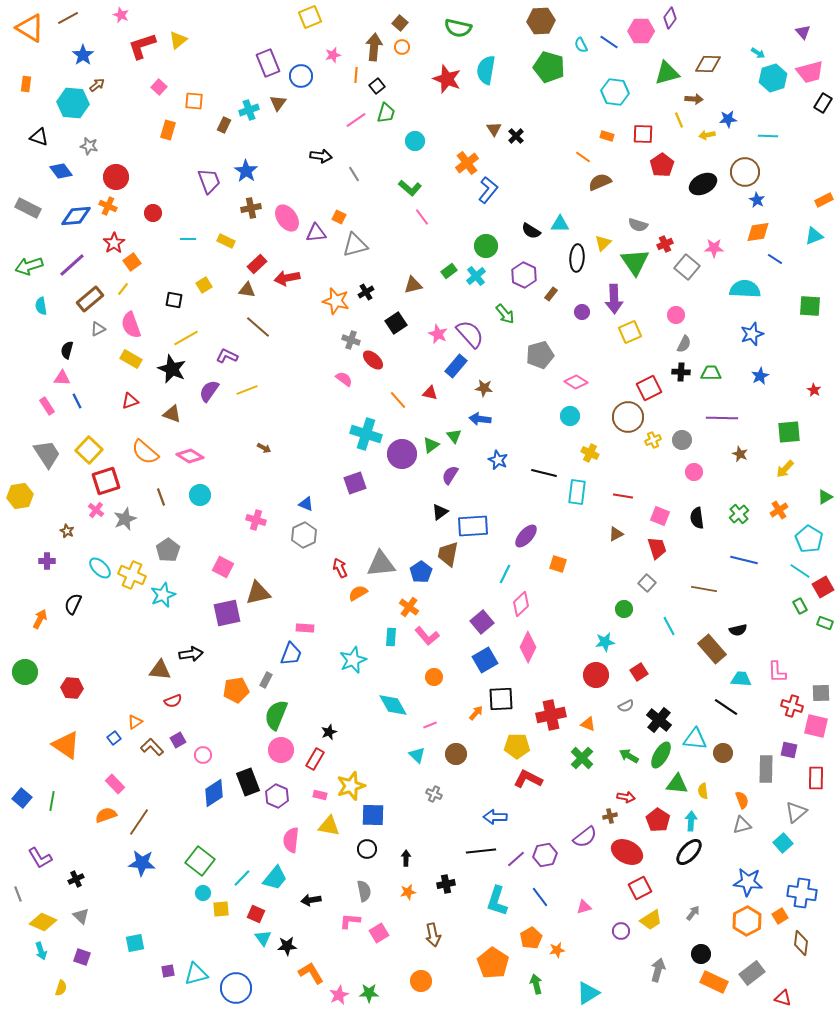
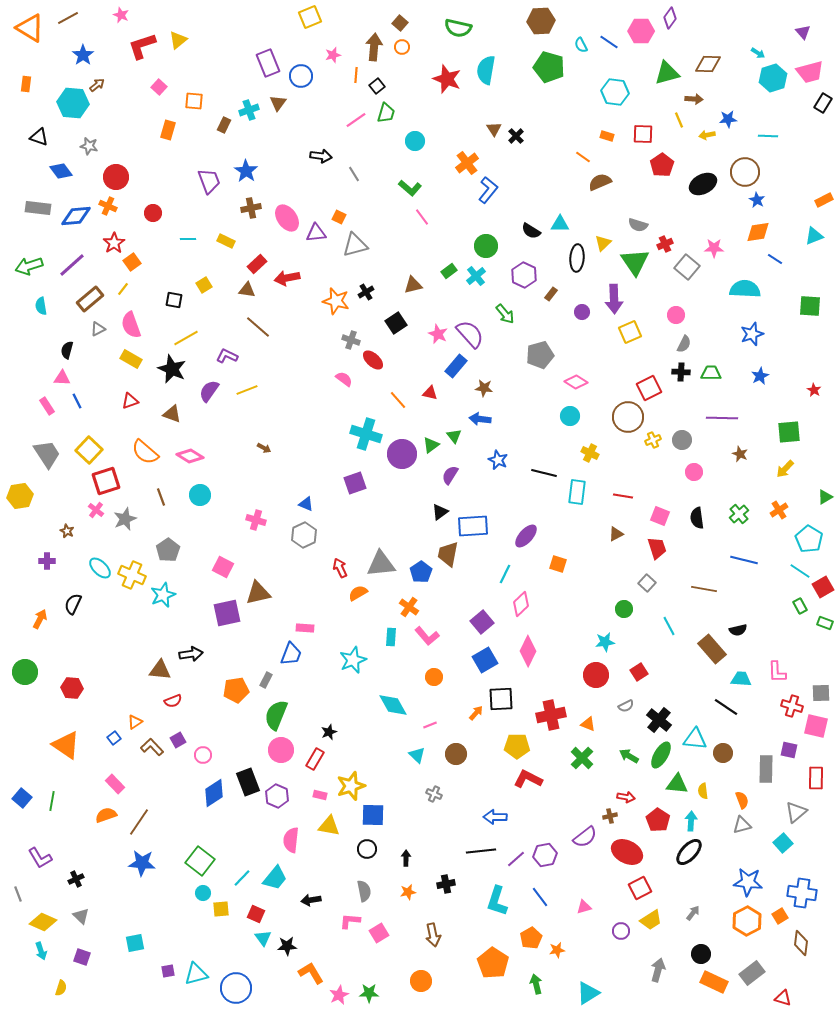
gray rectangle at (28, 208): moved 10 px right; rotated 20 degrees counterclockwise
pink diamond at (528, 647): moved 4 px down
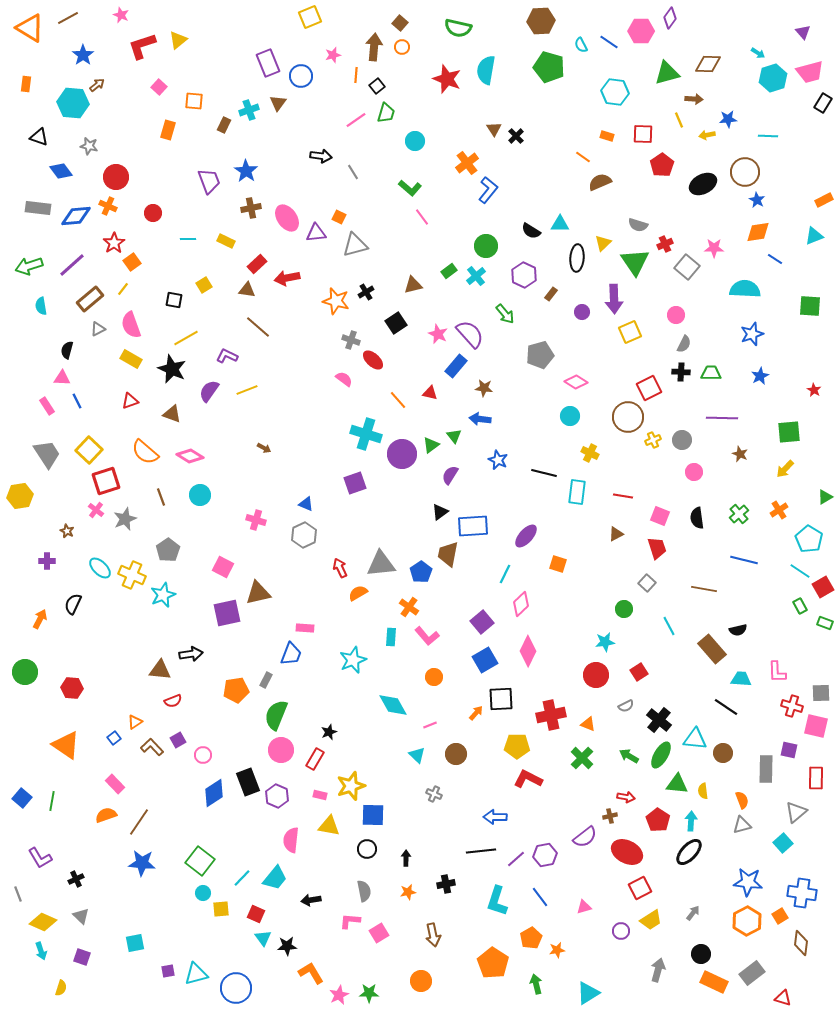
gray line at (354, 174): moved 1 px left, 2 px up
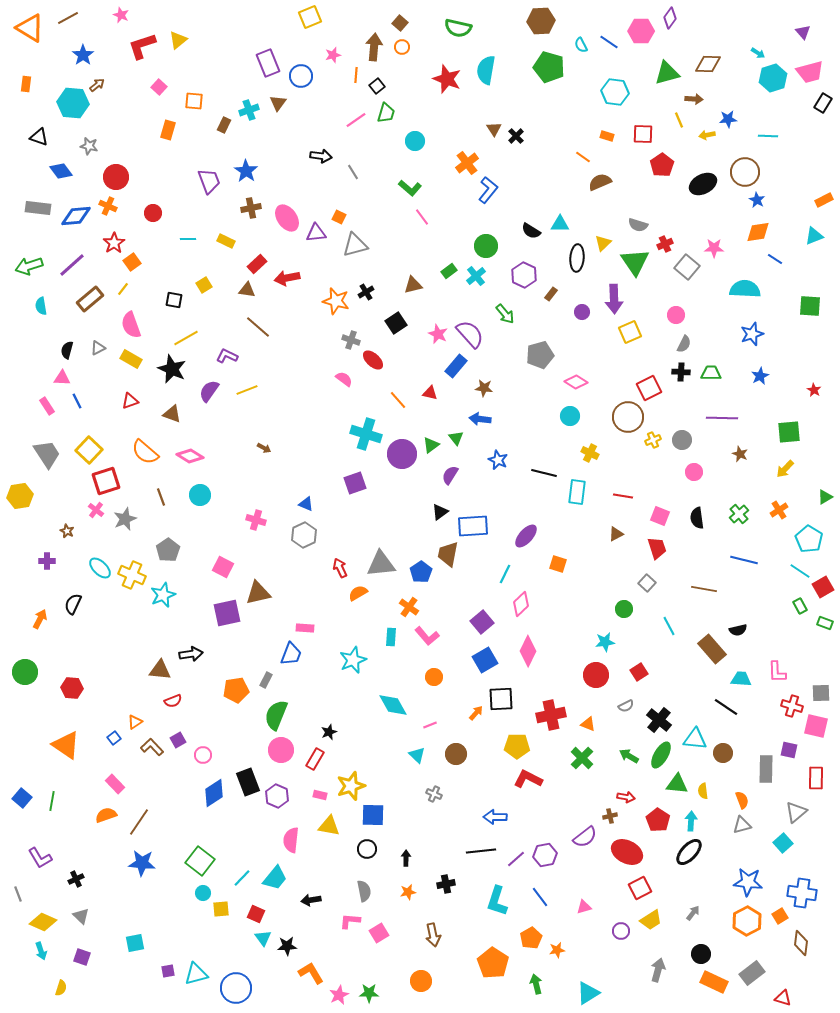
gray triangle at (98, 329): moved 19 px down
green triangle at (454, 436): moved 2 px right, 2 px down
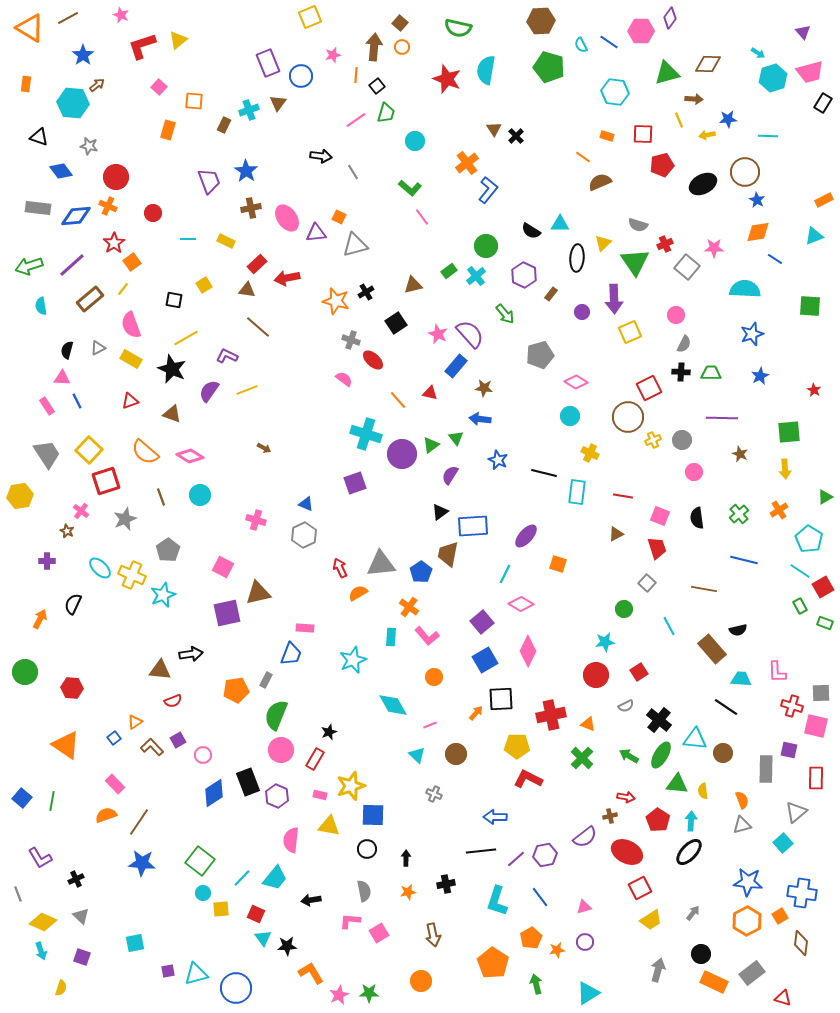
red pentagon at (662, 165): rotated 20 degrees clockwise
yellow arrow at (785, 469): rotated 48 degrees counterclockwise
pink cross at (96, 510): moved 15 px left, 1 px down
pink diamond at (521, 604): rotated 75 degrees clockwise
purple circle at (621, 931): moved 36 px left, 11 px down
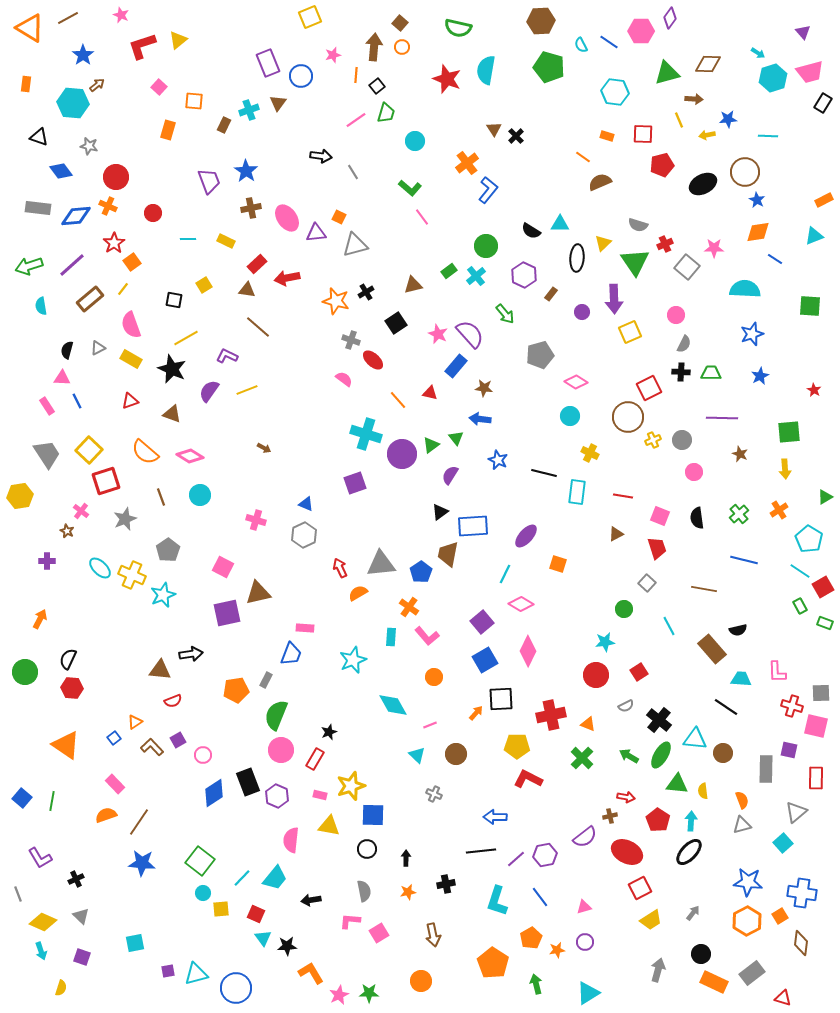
black semicircle at (73, 604): moved 5 px left, 55 px down
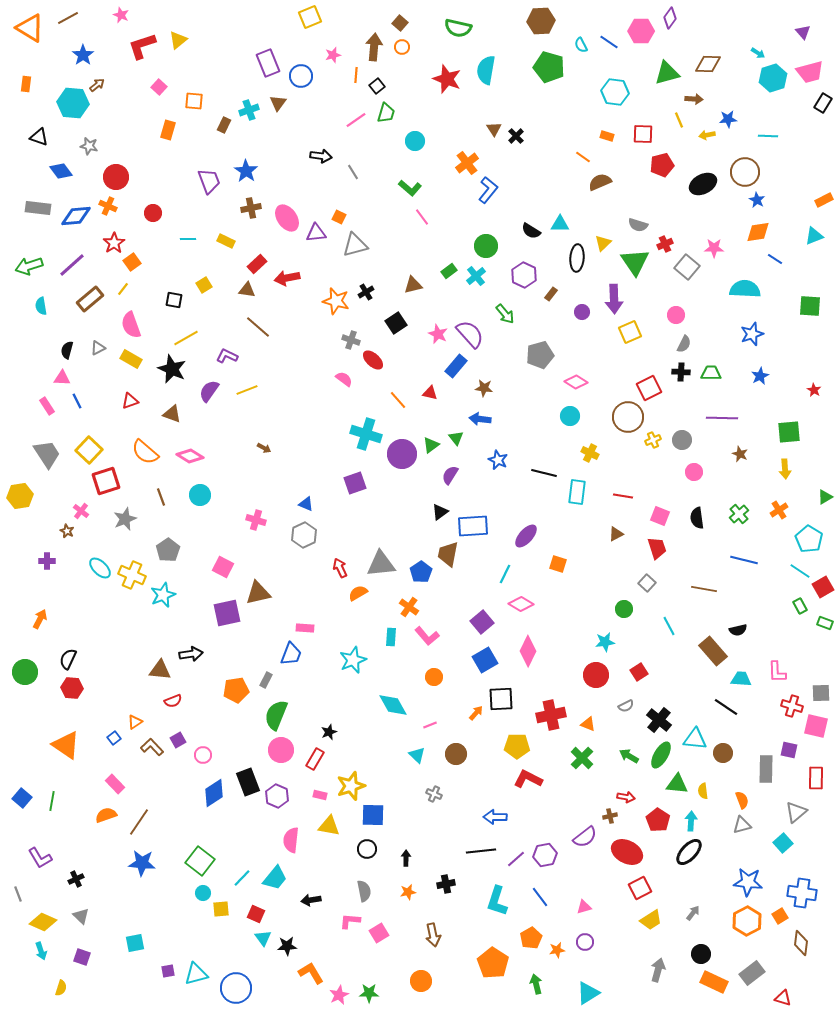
brown rectangle at (712, 649): moved 1 px right, 2 px down
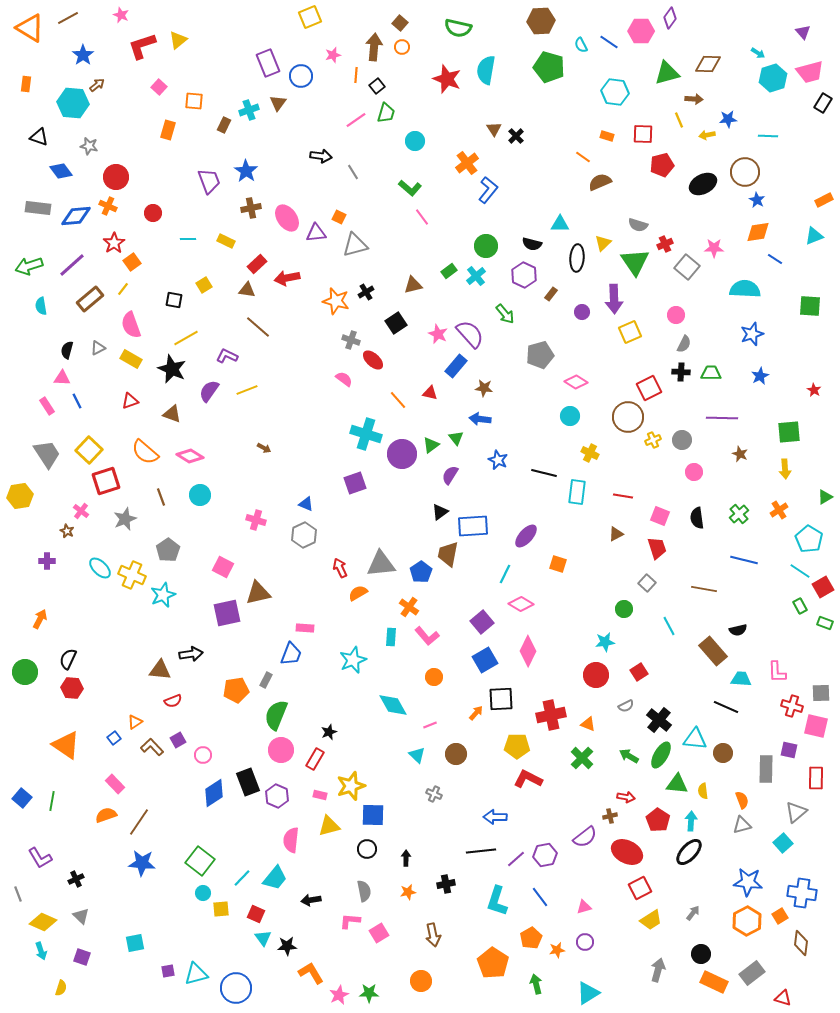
black semicircle at (531, 231): moved 1 px right, 13 px down; rotated 18 degrees counterclockwise
black line at (726, 707): rotated 10 degrees counterclockwise
yellow triangle at (329, 826): rotated 25 degrees counterclockwise
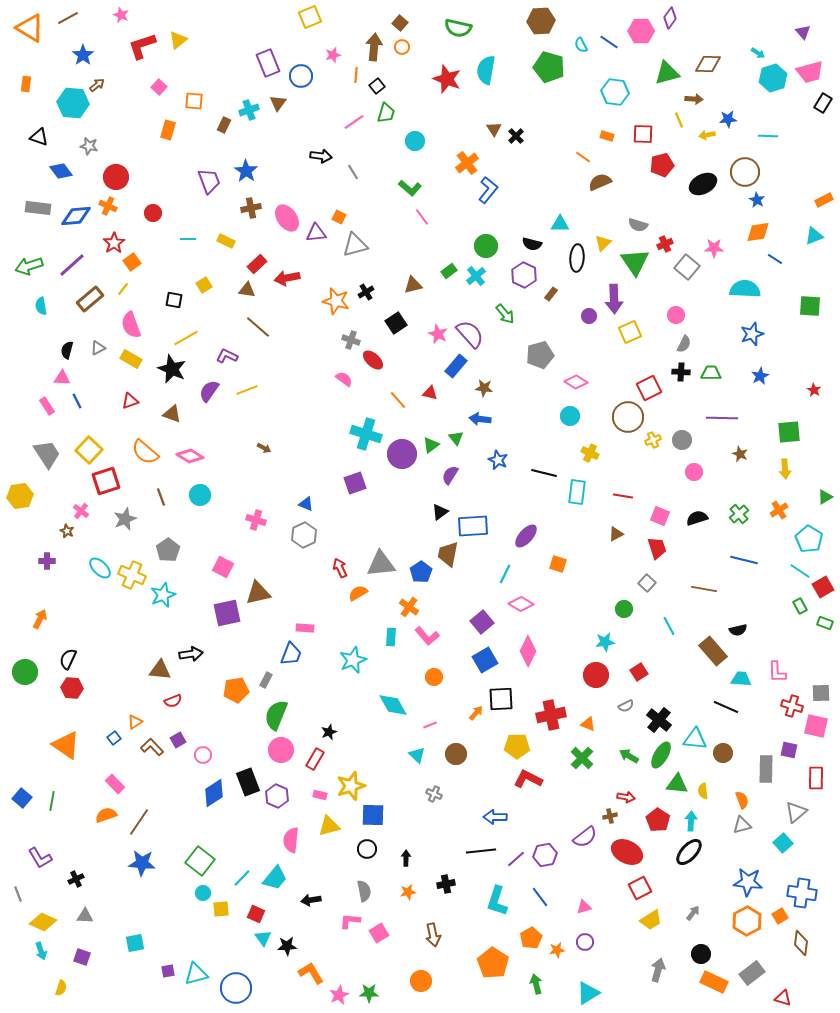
pink line at (356, 120): moved 2 px left, 2 px down
purple circle at (582, 312): moved 7 px right, 4 px down
black semicircle at (697, 518): rotated 80 degrees clockwise
gray triangle at (81, 916): moved 4 px right; rotated 42 degrees counterclockwise
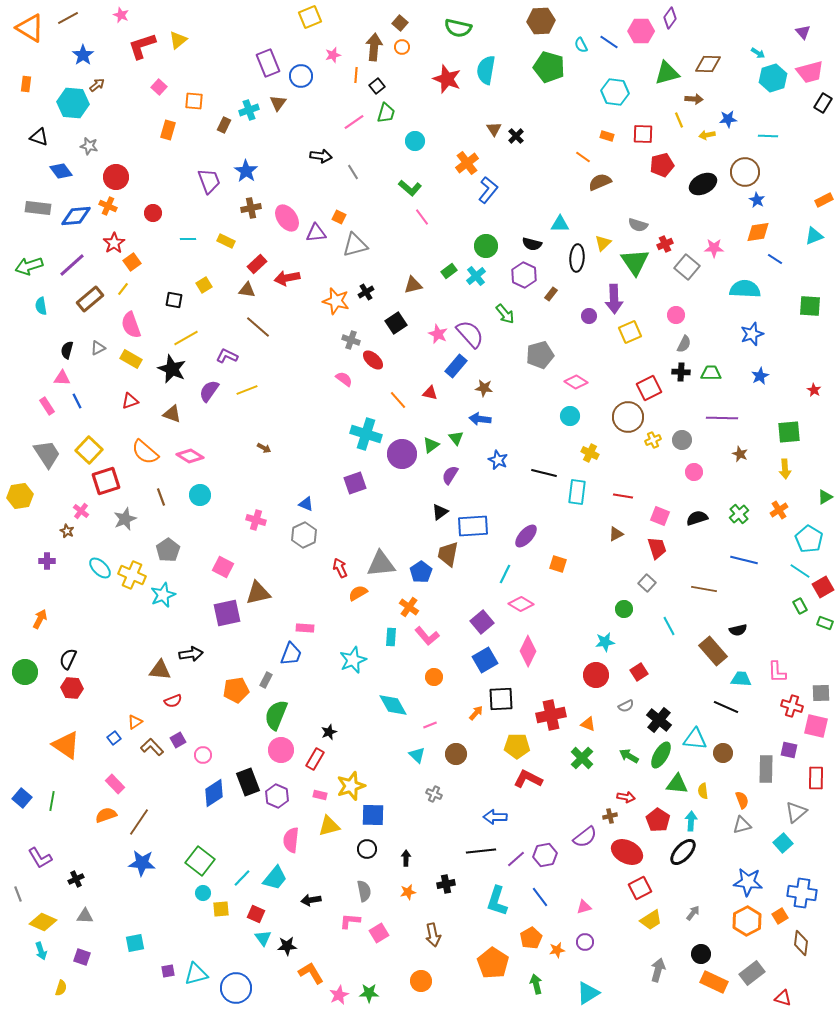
black ellipse at (689, 852): moved 6 px left
